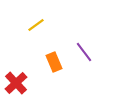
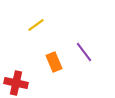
red cross: rotated 35 degrees counterclockwise
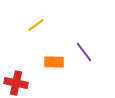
orange rectangle: rotated 66 degrees counterclockwise
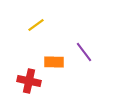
red cross: moved 13 px right, 2 px up
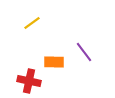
yellow line: moved 4 px left, 2 px up
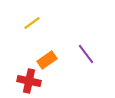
purple line: moved 2 px right, 2 px down
orange rectangle: moved 7 px left, 2 px up; rotated 36 degrees counterclockwise
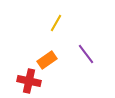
yellow line: moved 24 px right; rotated 24 degrees counterclockwise
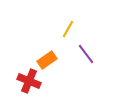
yellow line: moved 12 px right, 6 px down
red cross: rotated 10 degrees clockwise
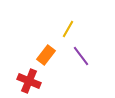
purple line: moved 5 px left, 2 px down
orange rectangle: moved 1 px left, 5 px up; rotated 18 degrees counterclockwise
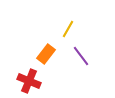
orange rectangle: moved 1 px up
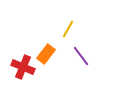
red cross: moved 6 px left, 14 px up
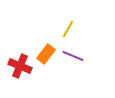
purple line: moved 8 px left; rotated 30 degrees counterclockwise
red cross: moved 3 px left, 1 px up
